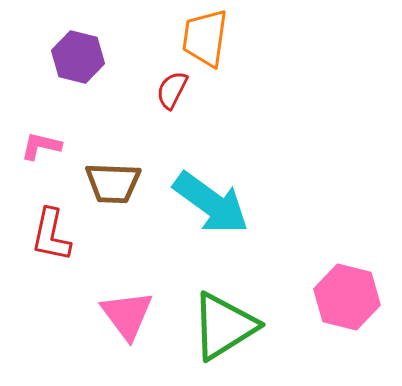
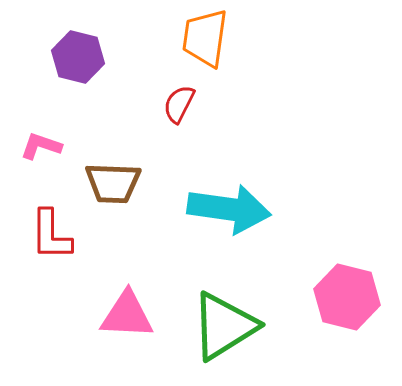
red semicircle: moved 7 px right, 14 px down
pink L-shape: rotated 6 degrees clockwise
cyan arrow: moved 18 px right, 6 px down; rotated 28 degrees counterclockwise
red L-shape: rotated 12 degrees counterclockwise
pink triangle: rotated 50 degrees counterclockwise
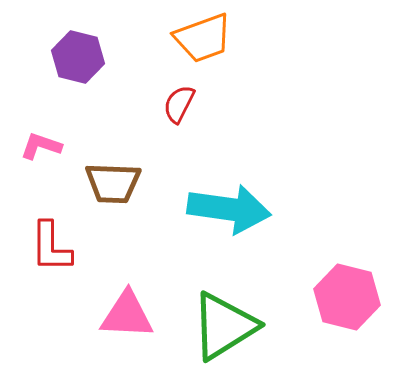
orange trapezoid: moved 2 px left; rotated 118 degrees counterclockwise
red L-shape: moved 12 px down
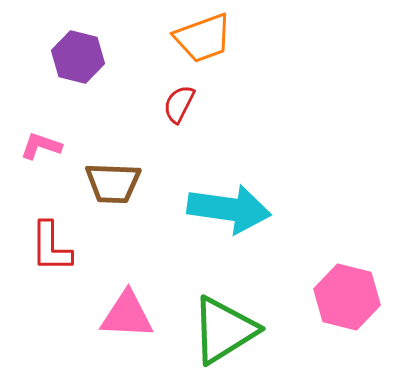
green triangle: moved 4 px down
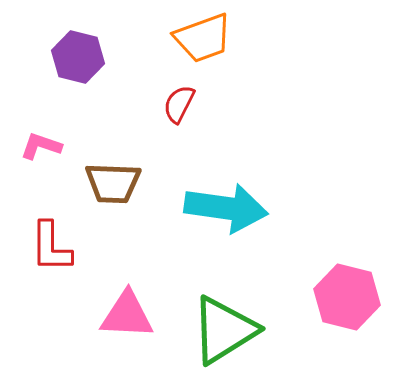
cyan arrow: moved 3 px left, 1 px up
